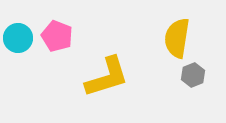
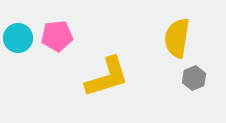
pink pentagon: rotated 28 degrees counterclockwise
gray hexagon: moved 1 px right, 3 px down
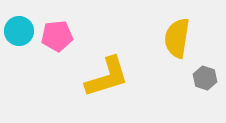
cyan circle: moved 1 px right, 7 px up
gray hexagon: moved 11 px right; rotated 20 degrees counterclockwise
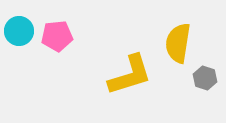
yellow semicircle: moved 1 px right, 5 px down
yellow L-shape: moved 23 px right, 2 px up
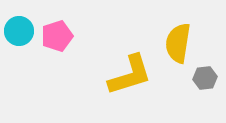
pink pentagon: rotated 12 degrees counterclockwise
gray hexagon: rotated 25 degrees counterclockwise
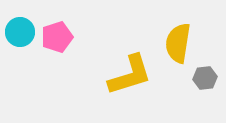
cyan circle: moved 1 px right, 1 px down
pink pentagon: moved 1 px down
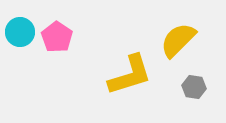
pink pentagon: rotated 20 degrees counterclockwise
yellow semicircle: moved 3 px up; rotated 36 degrees clockwise
gray hexagon: moved 11 px left, 9 px down; rotated 15 degrees clockwise
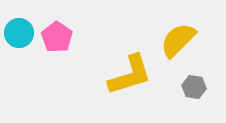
cyan circle: moved 1 px left, 1 px down
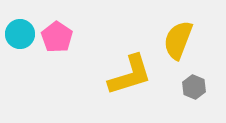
cyan circle: moved 1 px right, 1 px down
yellow semicircle: rotated 24 degrees counterclockwise
gray hexagon: rotated 15 degrees clockwise
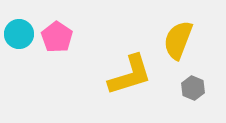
cyan circle: moved 1 px left
gray hexagon: moved 1 px left, 1 px down
